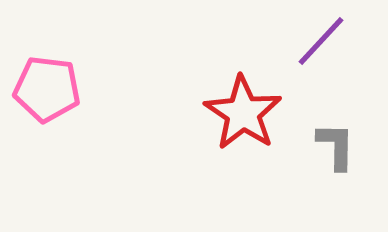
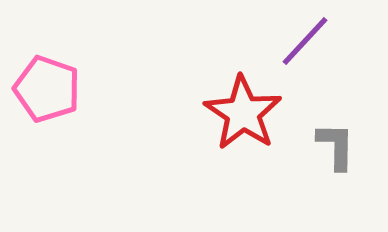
purple line: moved 16 px left
pink pentagon: rotated 12 degrees clockwise
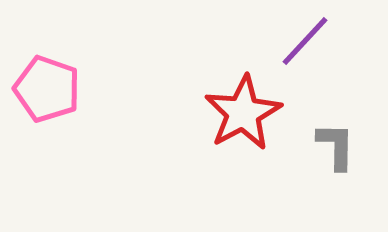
red star: rotated 10 degrees clockwise
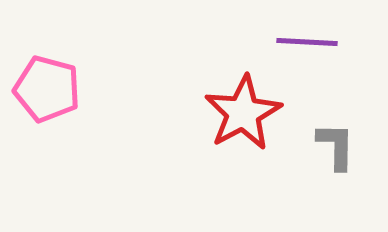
purple line: moved 2 px right, 1 px down; rotated 50 degrees clockwise
pink pentagon: rotated 4 degrees counterclockwise
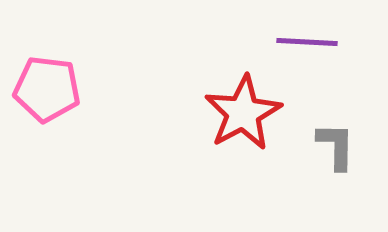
pink pentagon: rotated 8 degrees counterclockwise
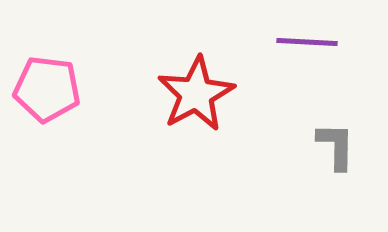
red star: moved 47 px left, 19 px up
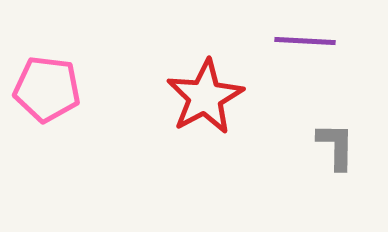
purple line: moved 2 px left, 1 px up
red star: moved 9 px right, 3 px down
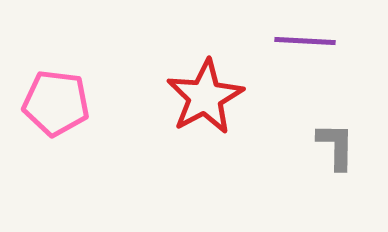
pink pentagon: moved 9 px right, 14 px down
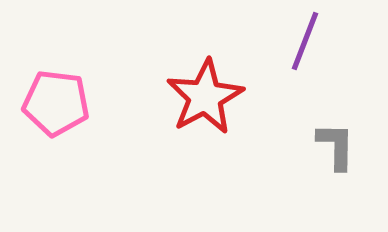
purple line: rotated 72 degrees counterclockwise
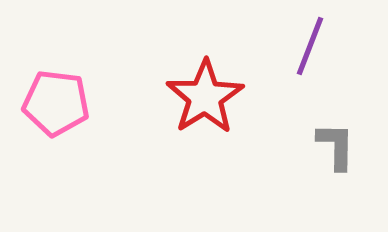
purple line: moved 5 px right, 5 px down
red star: rotated 4 degrees counterclockwise
